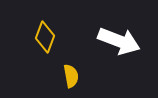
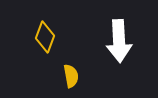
white arrow: rotated 66 degrees clockwise
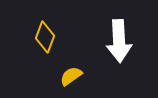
yellow semicircle: rotated 115 degrees counterclockwise
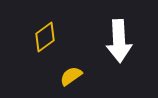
yellow diamond: rotated 32 degrees clockwise
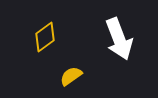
white arrow: moved 2 px up; rotated 18 degrees counterclockwise
